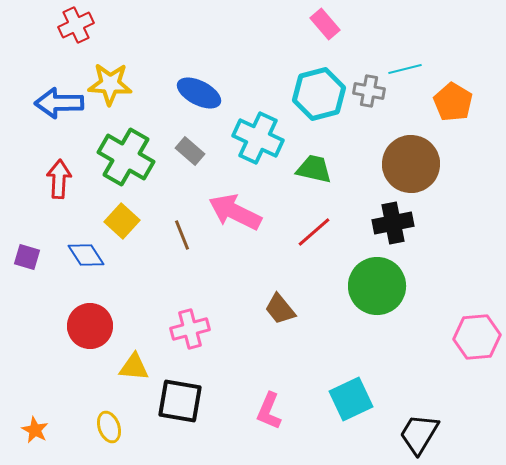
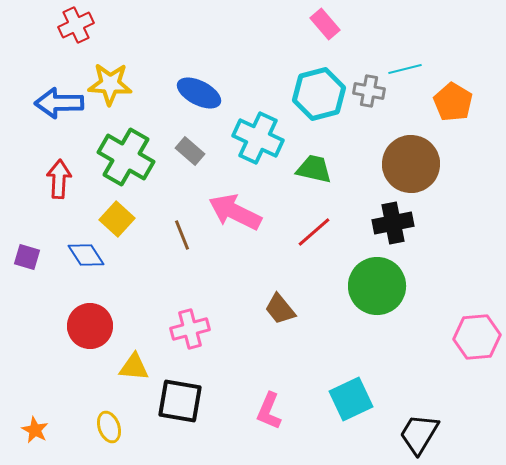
yellow square: moved 5 px left, 2 px up
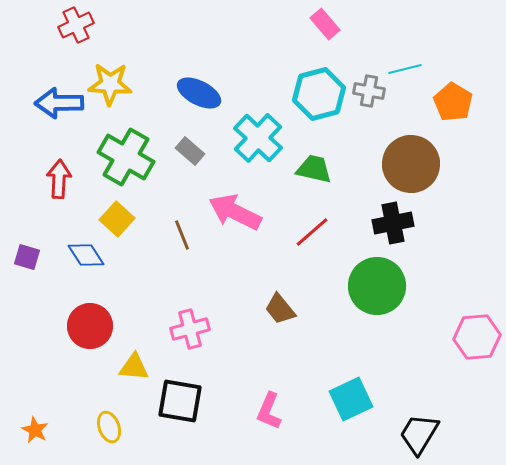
cyan cross: rotated 18 degrees clockwise
red line: moved 2 px left
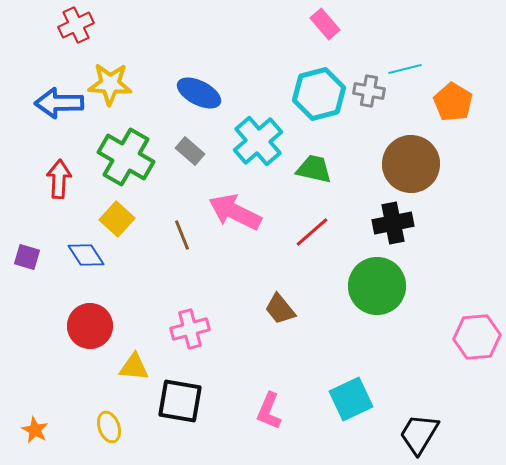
cyan cross: moved 3 px down; rotated 6 degrees clockwise
